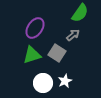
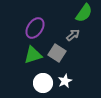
green semicircle: moved 4 px right
green triangle: moved 1 px right
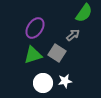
white star: rotated 16 degrees clockwise
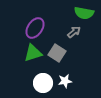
green semicircle: rotated 66 degrees clockwise
gray arrow: moved 1 px right, 3 px up
green triangle: moved 2 px up
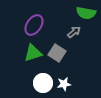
green semicircle: moved 2 px right
purple ellipse: moved 1 px left, 3 px up
white star: moved 1 px left, 3 px down
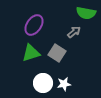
green triangle: moved 2 px left
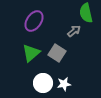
green semicircle: rotated 66 degrees clockwise
purple ellipse: moved 4 px up
gray arrow: moved 1 px up
green triangle: rotated 24 degrees counterclockwise
